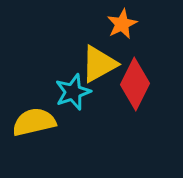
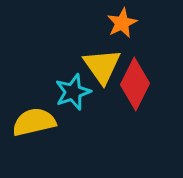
orange star: moved 1 px up
yellow triangle: moved 3 px right, 2 px down; rotated 36 degrees counterclockwise
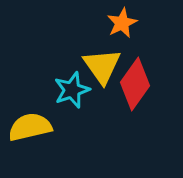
red diamond: rotated 9 degrees clockwise
cyan star: moved 1 px left, 2 px up
yellow semicircle: moved 4 px left, 5 px down
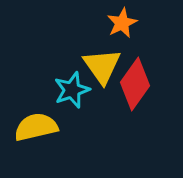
yellow semicircle: moved 6 px right
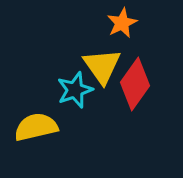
cyan star: moved 3 px right
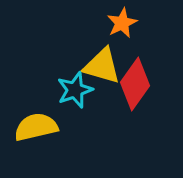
yellow triangle: rotated 39 degrees counterclockwise
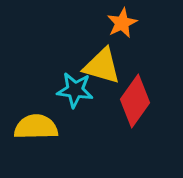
red diamond: moved 17 px down
cyan star: rotated 27 degrees clockwise
yellow semicircle: rotated 12 degrees clockwise
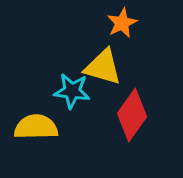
yellow triangle: moved 1 px right, 1 px down
cyan star: moved 3 px left, 1 px down
red diamond: moved 3 px left, 14 px down
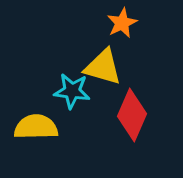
red diamond: rotated 12 degrees counterclockwise
